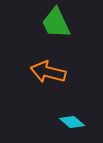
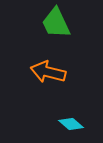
cyan diamond: moved 1 px left, 2 px down
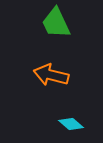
orange arrow: moved 3 px right, 3 px down
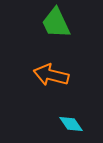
cyan diamond: rotated 15 degrees clockwise
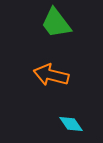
green trapezoid: rotated 12 degrees counterclockwise
